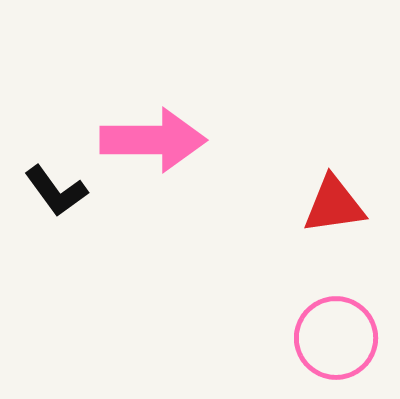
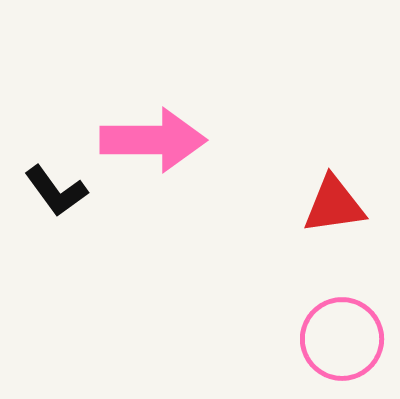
pink circle: moved 6 px right, 1 px down
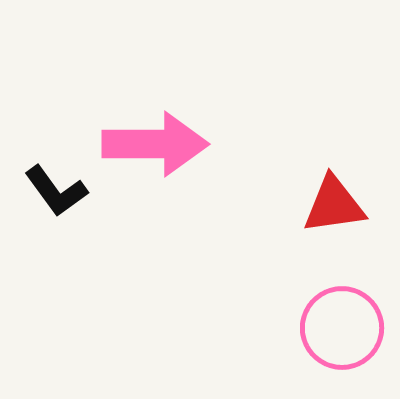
pink arrow: moved 2 px right, 4 px down
pink circle: moved 11 px up
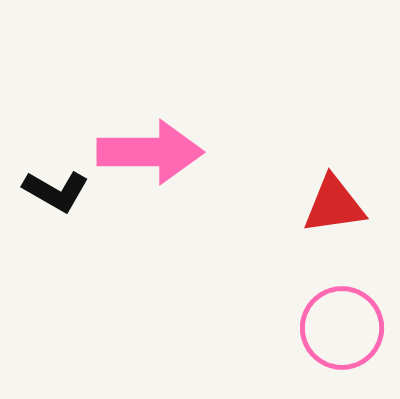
pink arrow: moved 5 px left, 8 px down
black L-shape: rotated 24 degrees counterclockwise
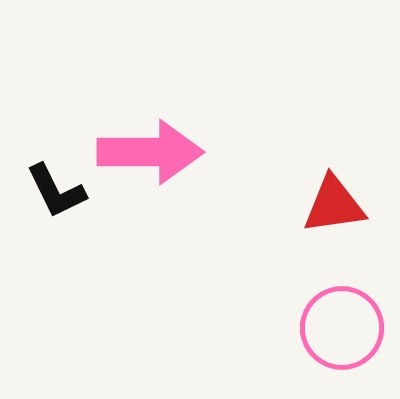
black L-shape: rotated 34 degrees clockwise
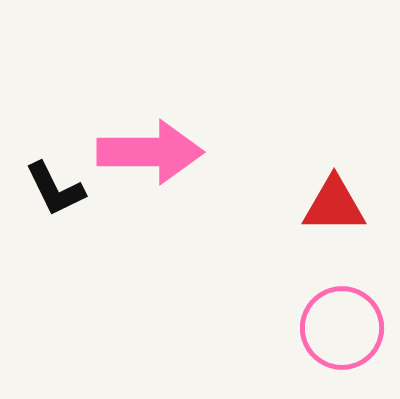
black L-shape: moved 1 px left, 2 px up
red triangle: rotated 8 degrees clockwise
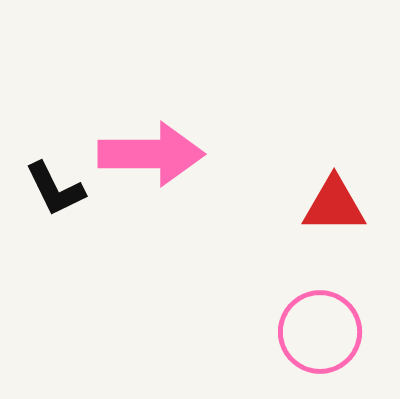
pink arrow: moved 1 px right, 2 px down
pink circle: moved 22 px left, 4 px down
